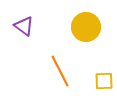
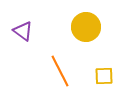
purple triangle: moved 1 px left, 5 px down
yellow square: moved 5 px up
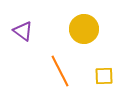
yellow circle: moved 2 px left, 2 px down
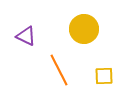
purple triangle: moved 3 px right, 5 px down; rotated 10 degrees counterclockwise
orange line: moved 1 px left, 1 px up
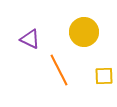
yellow circle: moved 3 px down
purple triangle: moved 4 px right, 3 px down
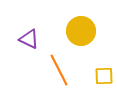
yellow circle: moved 3 px left, 1 px up
purple triangle: moved 1 px left
